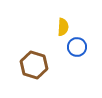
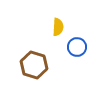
yellow semicircle: moved 5 px left
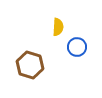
brown hexagon: moved 4 px left
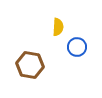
brown hexagon: rotated 8 degrees counterclockwise
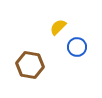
yellow semicircle: rotated 138 degrees counterclockwise
